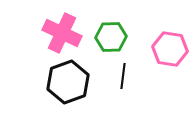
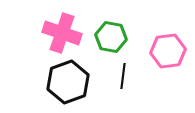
pink cross: rotated 6 degrees counterclockwise
green hexagon: rotated 12 degrees clockwise
pink hexagon: moved 2 px left, 2 px down; rotated 16 degrees counterclockwise
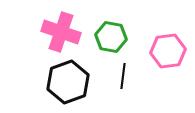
pink cross: moved 1 px left, 1 px up
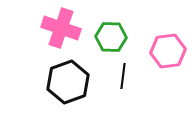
pink cross: moved 4 px up
green hexagon: rotated 8 degrees counterclockwise
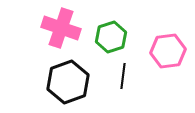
green hexagon: rotated 20 degrees counterclockwise
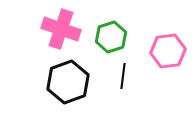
pink cross: moved 1 px down
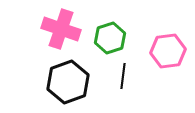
green hexagon: moved 1 px left, 1 px down
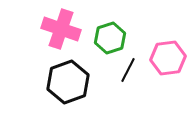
pink hexagon: moved 7 px down
black line: moved 5 px right, 6 px up; rotated 20 degrees clockwise
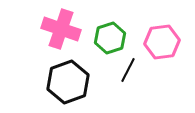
pink hexagon: moved 6 px left, 16 px up
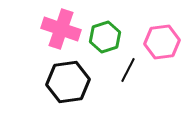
green hexagon: moved 5 px left, 1 px up
black hexagon: rotated 12 degrees clockwise
